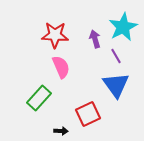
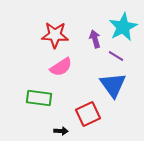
purple line: rotated 28 degrees counterclockwise
pink semicircle: rotated 80 degrees clockwise
blue triangle: moved 3 px left
green rectangle: rotated 55 degrees clockwise
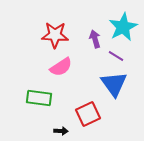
blue triangle: moved 1 px right, 1 px up
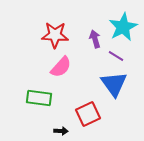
pink semicircle: rotated 15 degrees counterclockwise
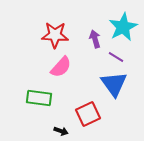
purple line: moved 1 px down
black arrow: rotated 16 degrees clockwise
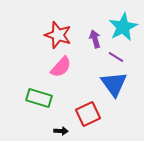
red star: moved 3 px right; rotated 16 degrees clockwise
green rectangle: rotated 10 degrees clockwise
black arrow: rotated 16 degrees counterclockwise
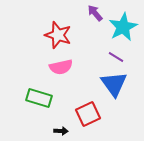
purple arrow: moved 26 px up; rotated 24 degrees counterclockwise
pink semicircle: rotated 35 degrees clockwise
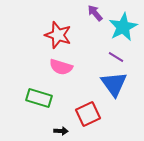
pink semicircle: rotated 30 degrees clockwise
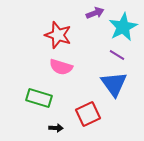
purple arrow: rotated 108 degrees clockwise
purple line: moved 1 px right, 2 px up
black arrow: moved 5 px left, 3 px up
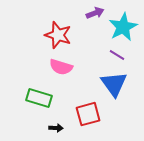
red square: rotated 10 degrees clockwise
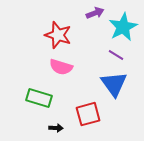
purple line: moved 1 px left
